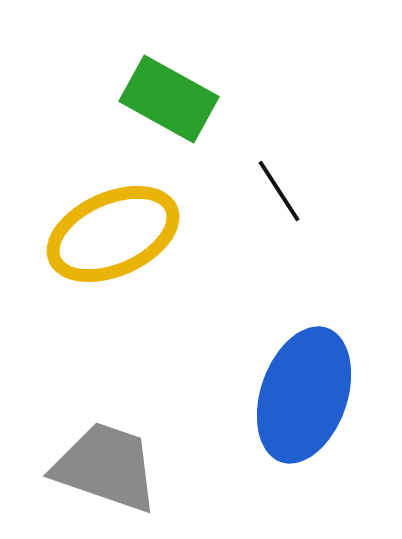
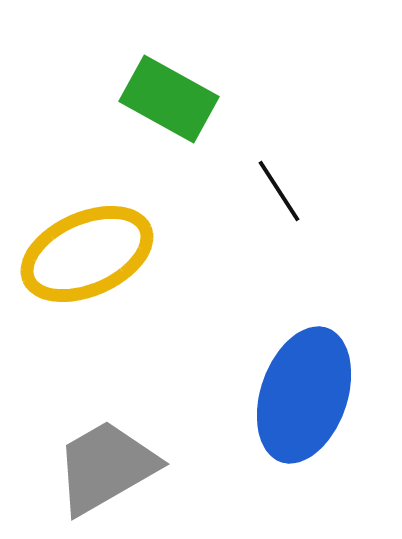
yellow ellipse: moved 26 px left, 20 px down
gray trapezoid: rotated 49 degrees counterclockwise
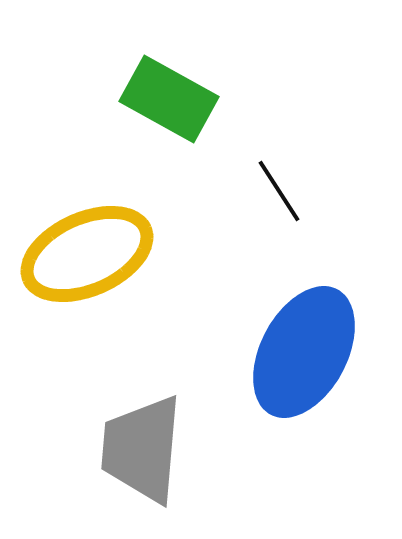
blue ellipse: moved 43 px up; rotated 9 degrees clockwise
gray trapezoid: moved 36 px right, 18 px up; rotated 55 degrees counterclockwise
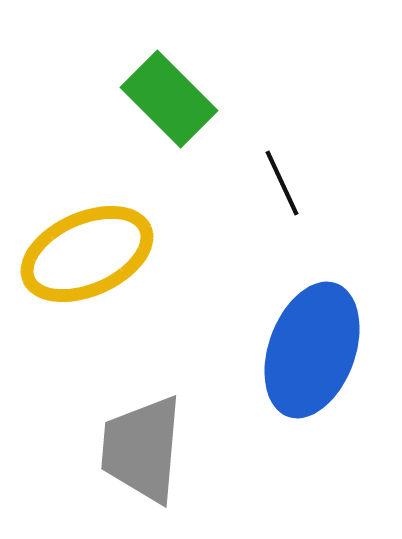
green rectangle: rotated 16 degrees clockwise
black line: moved 3 px right, 8 px up; rotated 8 degrees clockwise
blue ellipse: moved 8 px right, 2 px up; rotated 8 degrees counterclockwise
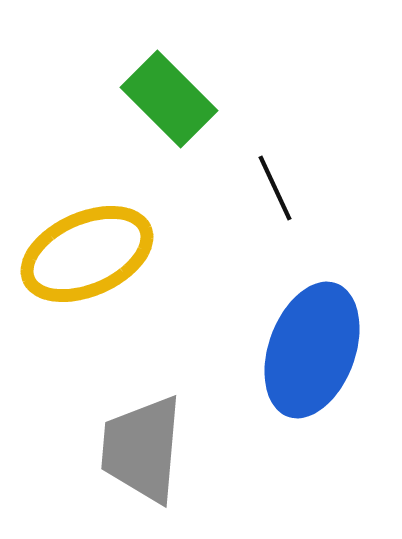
black line: moved 7 px left, 5 px down
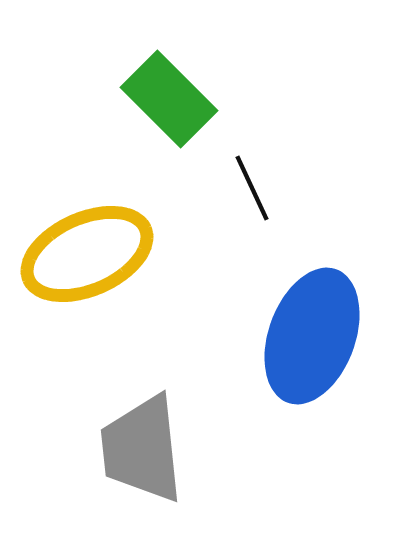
black line: moved 23 px left
blue ellipse: moved 14 px up
gray trapezoid: rotated 11 degrees counterclockwise
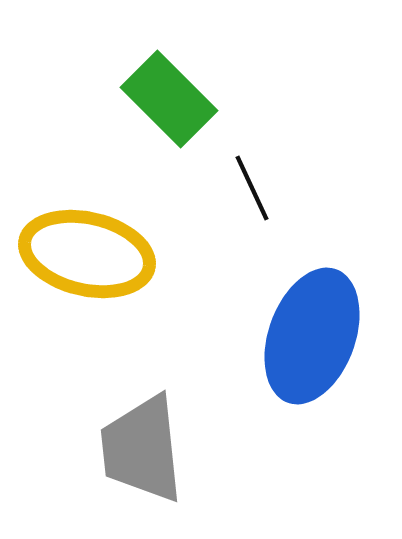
yellow ellipse: rotated 37 degrees clockwise
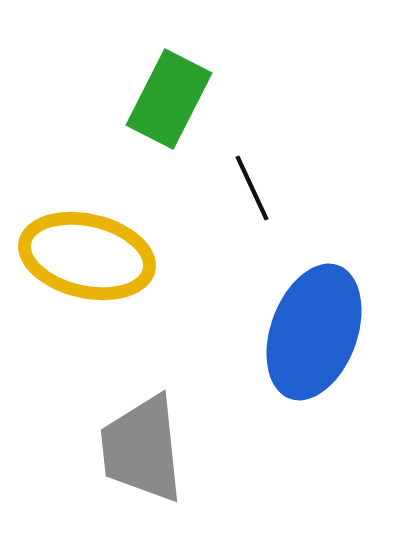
green rectangle: rotated 72 degrees clockwise
yellow ellipse: moved 2 px down
blue ellipse: moved 2 px right, 4 px up
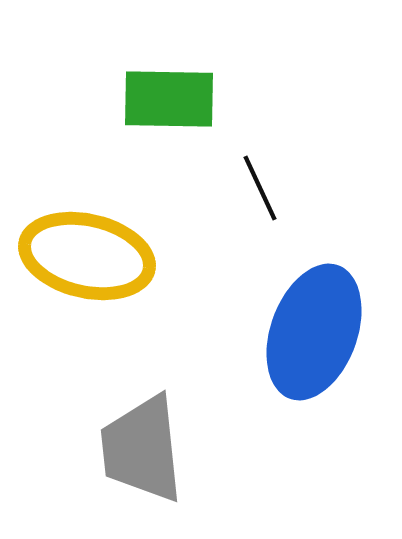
green rectangle: rotated 64 degrees clockwise
black line: moved 8 px right
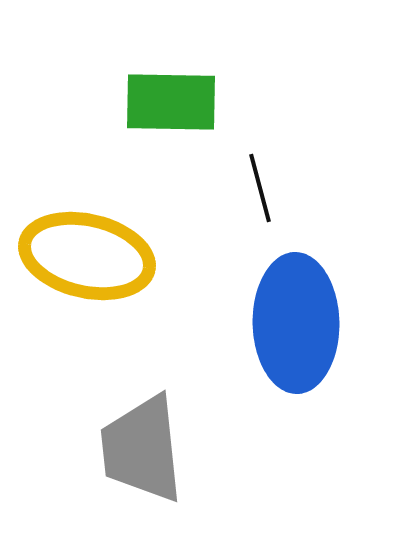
green rectangle: moved 2 px right, 3 px down
black line: rotated 10 degrees clockwise
blue ellipse: moved 18 px left, 9 px up; rotated 21 degrees counterclockwise
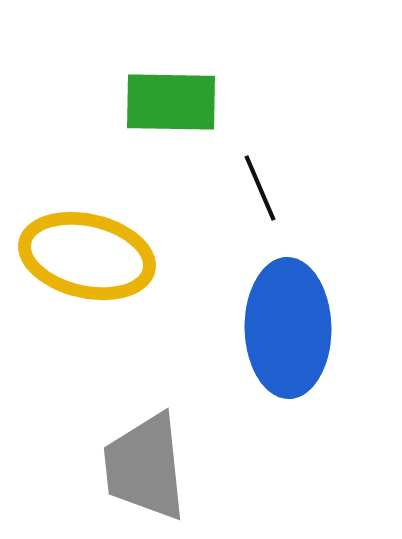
black line: rotated 8 degrees counterclockwise
blue ellipse: moved 8 px left, 5 px down
gray trapezoid: moved 3 px right, 18 px down
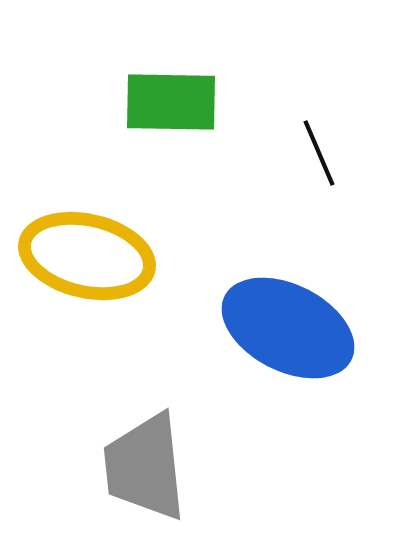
black line: moved 59 px right, 35 px up
blue ellipse: rotated 62 degrees counterclockwise
